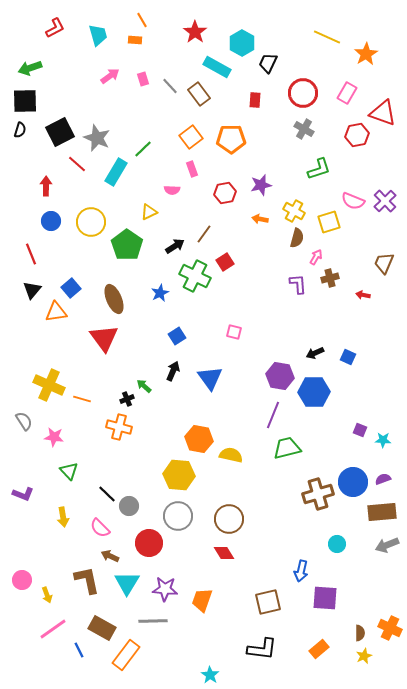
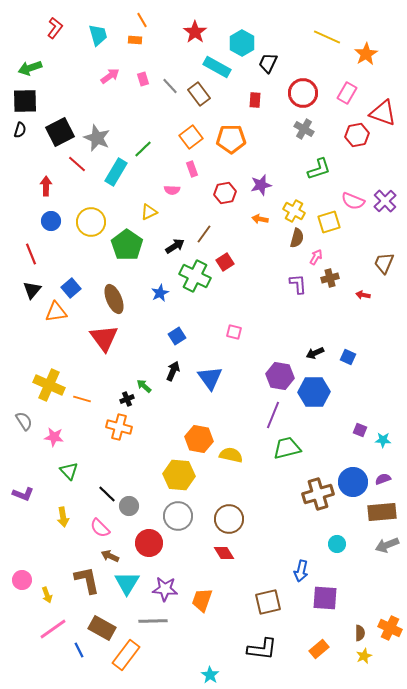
red L-shape at (55, 28): rotated 25 degrees counterclockwise
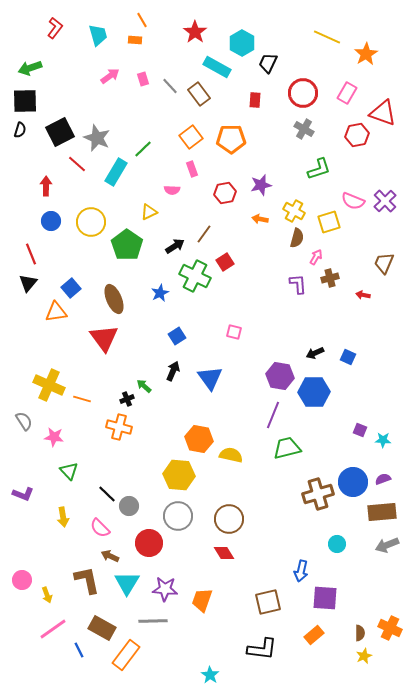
black triangle at (32, 290): moved 4 px left, 7 px up
orange rectangle at (319, 649): moved 5 px left, 14 px up
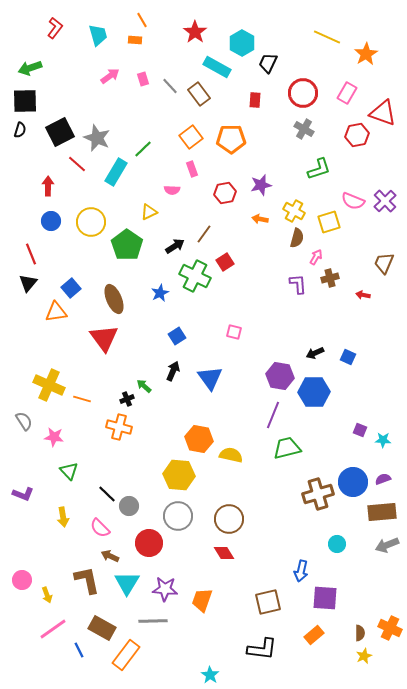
red arrow at (46, 186): moved 2 px right
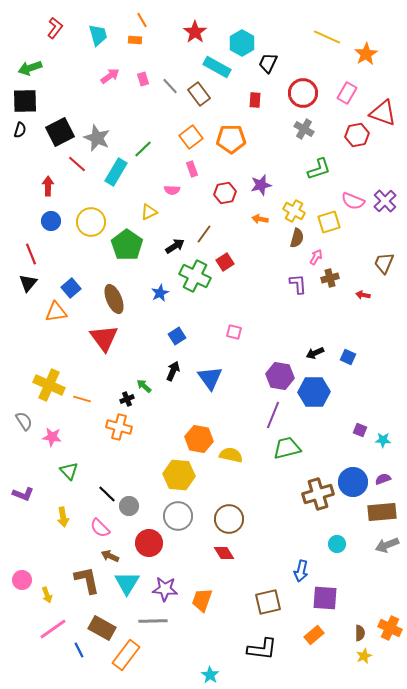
pink star at (54, 437): moved 2 px left
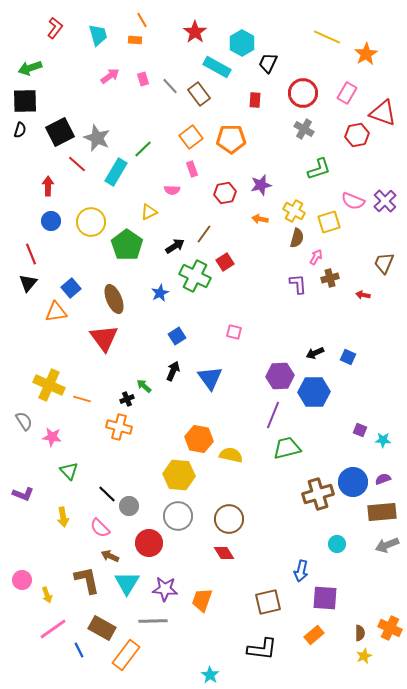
purple hexagon at (280, 376): rotated 12 degrees counterclockwise
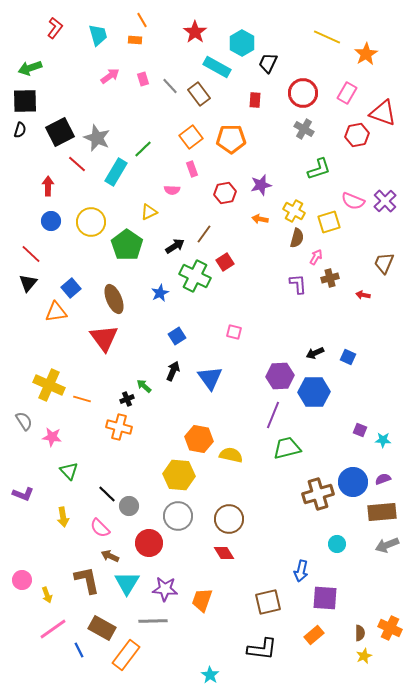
red line at (31, 254): rotated 25 degrees counterclockwise
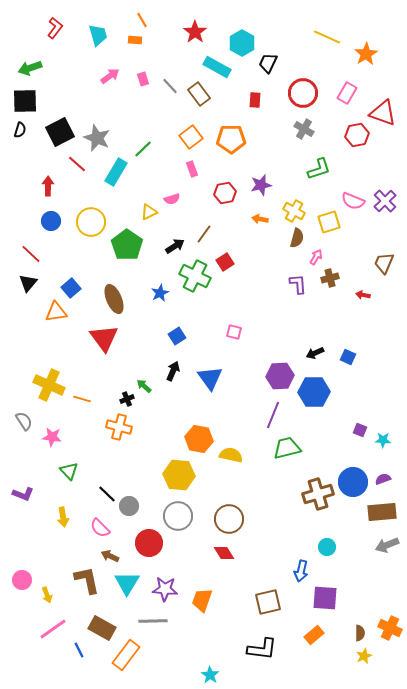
pink semicircle at (172, 190): moved 9 px down; rotated 21 degrees counterclockwise
cyan circle at (337, 544): moved 10 px left, 3 px down
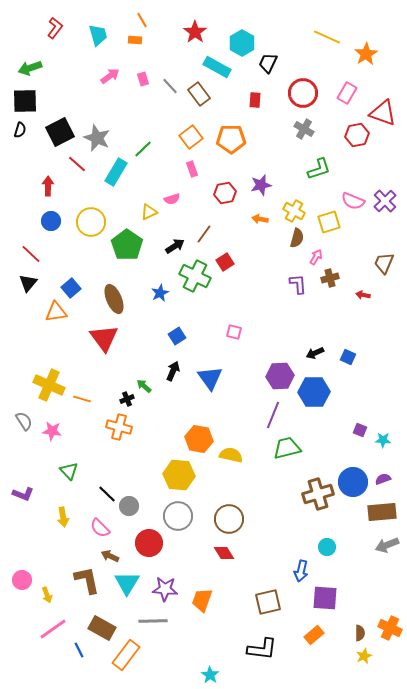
pink star at (52, 437): moved 6 px up
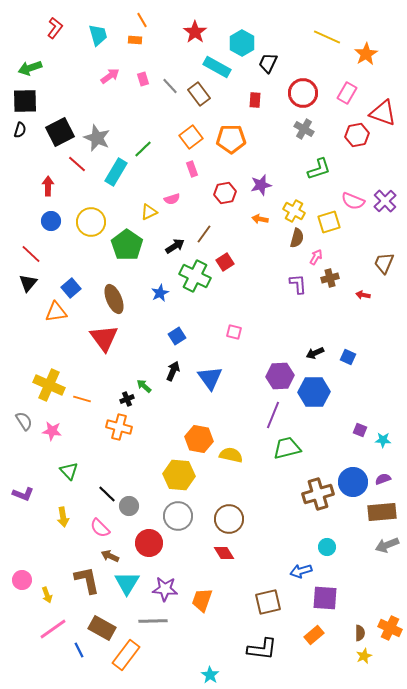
blue arrow at (301, 571): rotated 60 degrees clockwise
